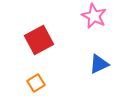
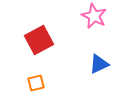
orange square: rotated 18 degrees clockwise
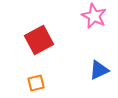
blue triangle: moved 6 px down
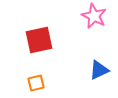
red square: rotated 16 degrees clockwise
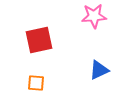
pink star: rotated 30 degrees counterclockwise
orange square: rotated 18 degrees clockwise
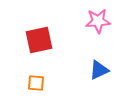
pink star: moved 4 px right, 5 px down
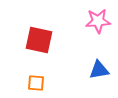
red square: rotated 24 degrees clockwise
blue triangle: rotated 15 degrees clockwise
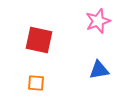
pink star: rotated 15 degrees counterclockwise
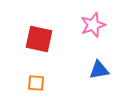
pink star: moved 5 px left, 4 px down
red square: moved 1 px up
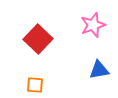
red square: moved 1 px left; rotated 32 degrees clockwise
orange square: moved 1 px left, 2 px down
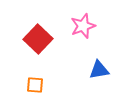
pink star: moved 10 px left, 1 px down
